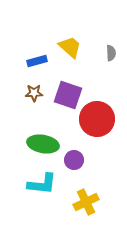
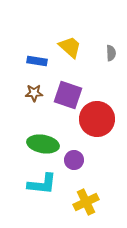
blue rectangle: rotated 24 degrees clockwise
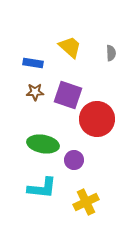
blue rectangle: moved 4 px left, 2 px down
brown star: moved 1 px right, 1 px up
cyan L-shape: moved 4 px down
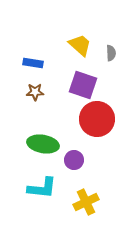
yellow trapezoid: moved 10 px right, 2 px up
purple square: moved 15 px right, 10 px up
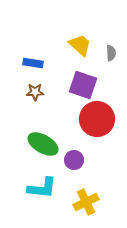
green ellipse: rotated 20 degrees clockwise
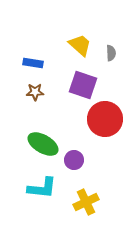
red circle: moved 8 px right
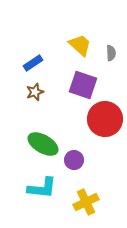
blue rectangle: rotated 42 degrees counterclockwise
brown star: rotated 18 degrees counterclockwise
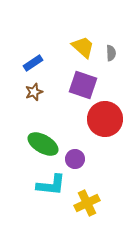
yellow trapezoid: moved 3 px right, 2 px down
brown star: moved 1 px left
purple circle: moved 1 px right, 1 px up
cyan L-shape: moved 9 px right, 3 px up
yellow cross: moved 1 px right, 1 px down
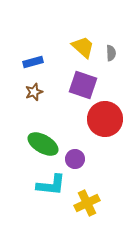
blue rectangle: moved 1 px up; rotated 18 degrees clockwise
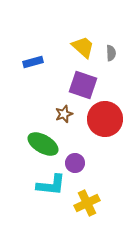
brown star: moved 30 px right, 22 px down
purple circle: moved 4 px down
